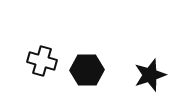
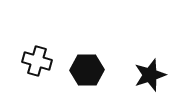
black cross: moved 5 px left
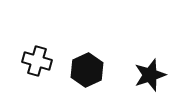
black hexagon: rotated 24 degrees counterclockwise
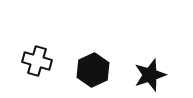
black hexagon: moved 6 px right
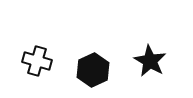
black star: moved 14 px up; rotated 24 degrees counterclockwise
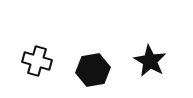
black hexagon: rotated 16 degrees clockwise
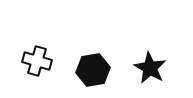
black star: moved 7 px down
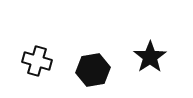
black star: moved 11 px up; rotated 8 degrees clockwise
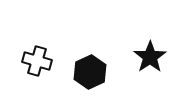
black hexagon: moved 3 px left, 2 px down; rotated 16 degrees counterclockwise
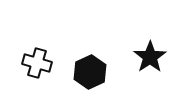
black cross: moved 2 px down
